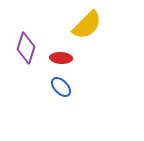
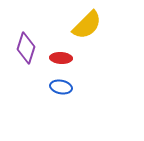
blue ellipse: rotated 35 degrees counterclockwise
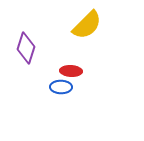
red ellipse: moved 10 px right, 13 px down
blue ellipse: rotated 10 degrees counterclockwise
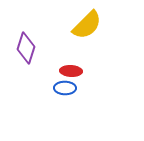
blue ellipse: moved 4 px right, 1 px down
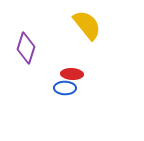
yellow semicircle: rotated 84 degrees counterclockwise
red ellipse: moved 1 px right, 3 px down
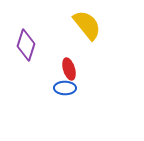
purple diamond: moved 3 px up
red ellipse: moved 3 px left, 5 px up; rotated 70 degrees clockwise
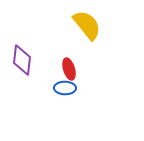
purple diamond: moved 4 px left, 15 px down; rotated 12 degrees counterclockwise
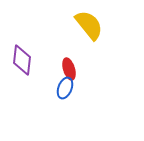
yellow semicircle: moved 2 px right
blue ellipse: rotated 70 degrees counterclockwise
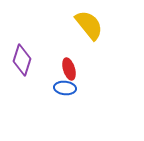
purple diamond: rotated 12 degrees clockwise
blue ellipse: rotated 75 degrees clockwise
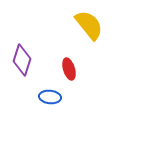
blue ellipse: moved 15 px left, 9 px down
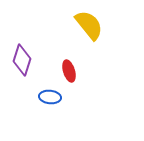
red ellipse: moved 2 px down
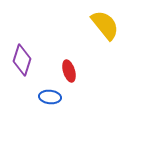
yellow semicircle: moved 16 px right
